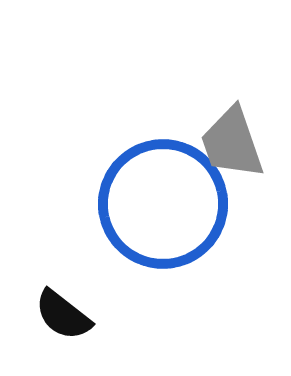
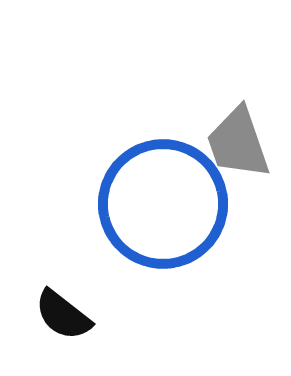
gray trapezoid: moved 6 px right
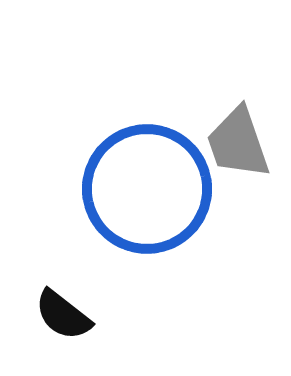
blue circle: moved 16 px left, 15 px up
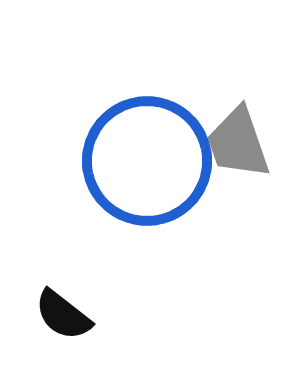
blue circle: moved 28 px up
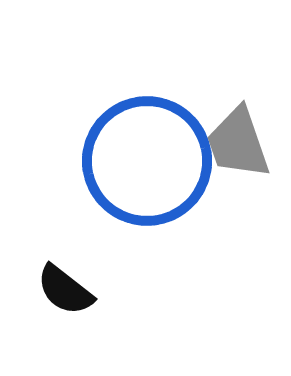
black semicircle: moved 2 px right, 25 px up
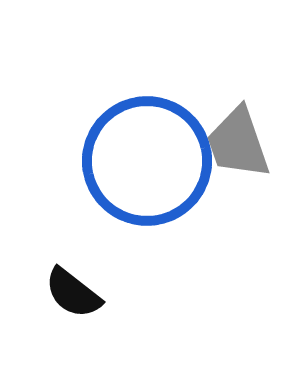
black semicircle: moved 8 px right, 3 px down
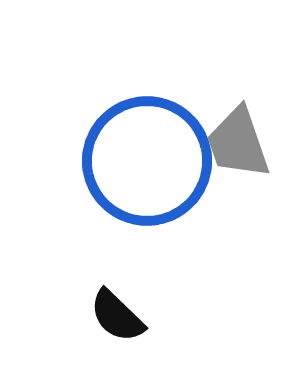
black semicircle: moved 44 px right, 23 px down; rotated 6 degrees clockwise
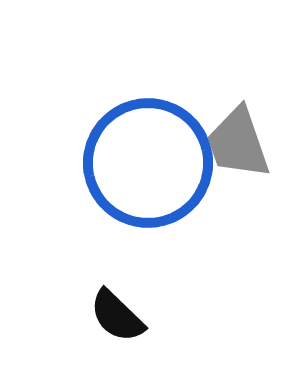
blue circle: moved 1 px right, 2 px down
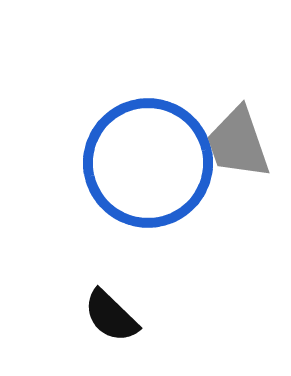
black semicircle: moved 6 px left
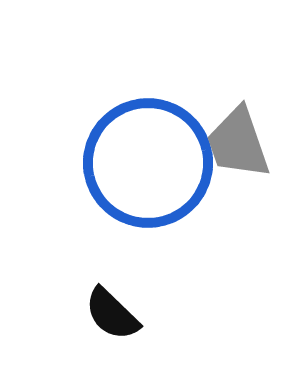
black semicircle: moved 1 px right, 2 px up
